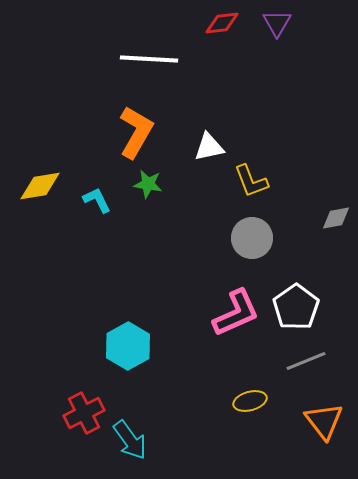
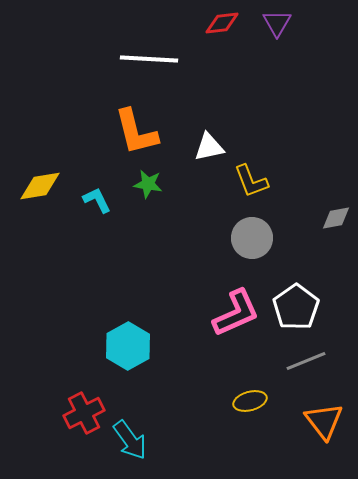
orange L-shape: rotated 136 degrees clockwise
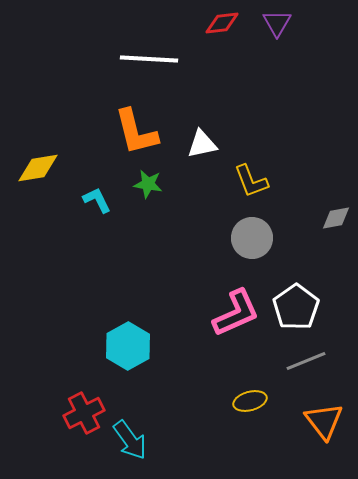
white triangle: moved 7 px left, 3 px up
yellow diamond: moved 2 px left, 18 px up
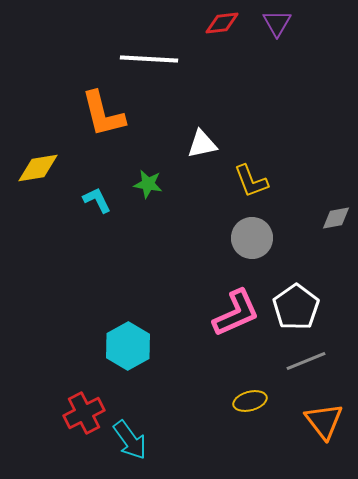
orange L-shape: moved 33 px left, 18 px up
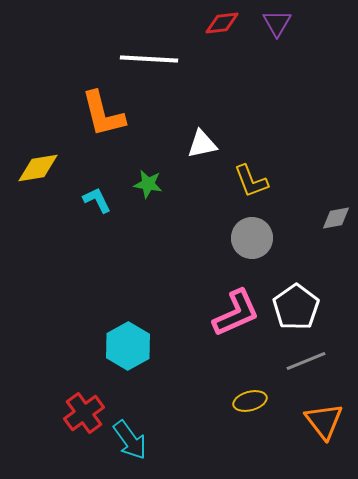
red cross: rotated 9 degrees counterclockwise
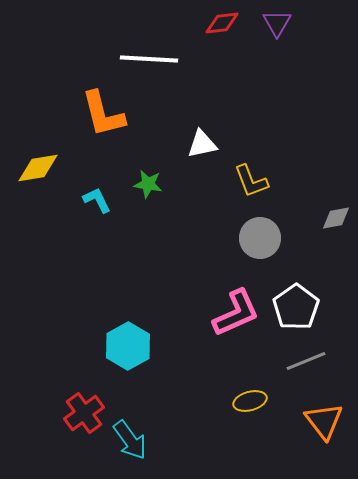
gray circle: moved 8 px right
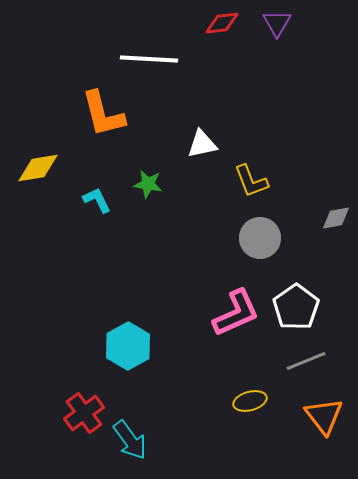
orange triangle: moved 5 px up
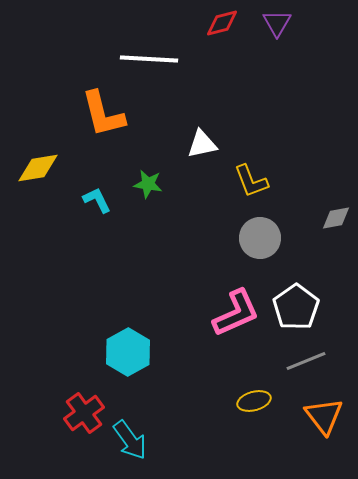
red diamond: rotated 8 degrees counterclockwise
cyan hexagon: moved 6 px down
yellow ellipse: moved 4 px right
